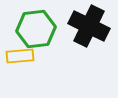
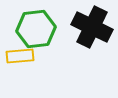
black cross: moved 3 px right, 1 px down
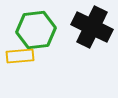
green hexagon: moved 1 px down
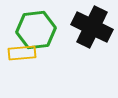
yellow rectangle: moved 2 px right, 3 px up
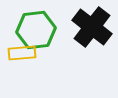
black cross: rotated 12 degrees clockwise
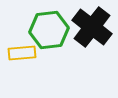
green hexagon: moved 13 px right
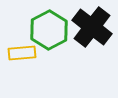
green hexagon: rotated 21 degrees counterclockwise
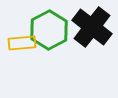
yellow rectangle: moved 10 px up
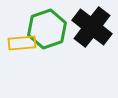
green hexagon: moved 2 px left, 1 px up; rotated 9 degrees clockwise
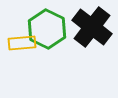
green hexagon: rotated 15 degrees counterclockwise
